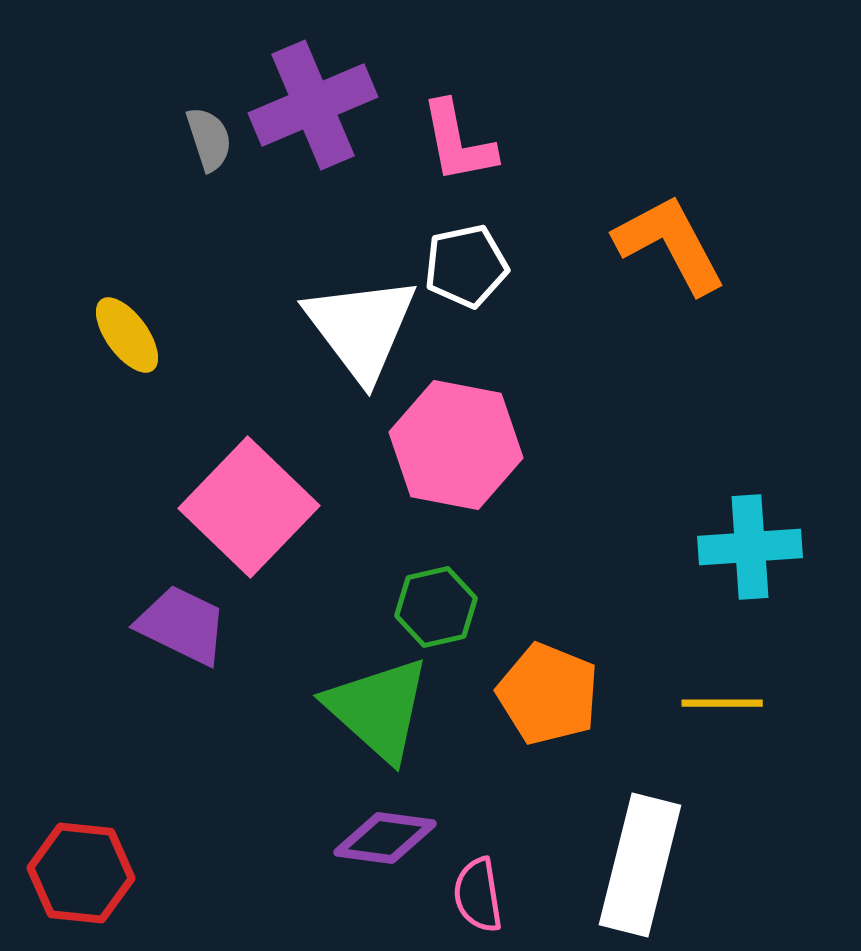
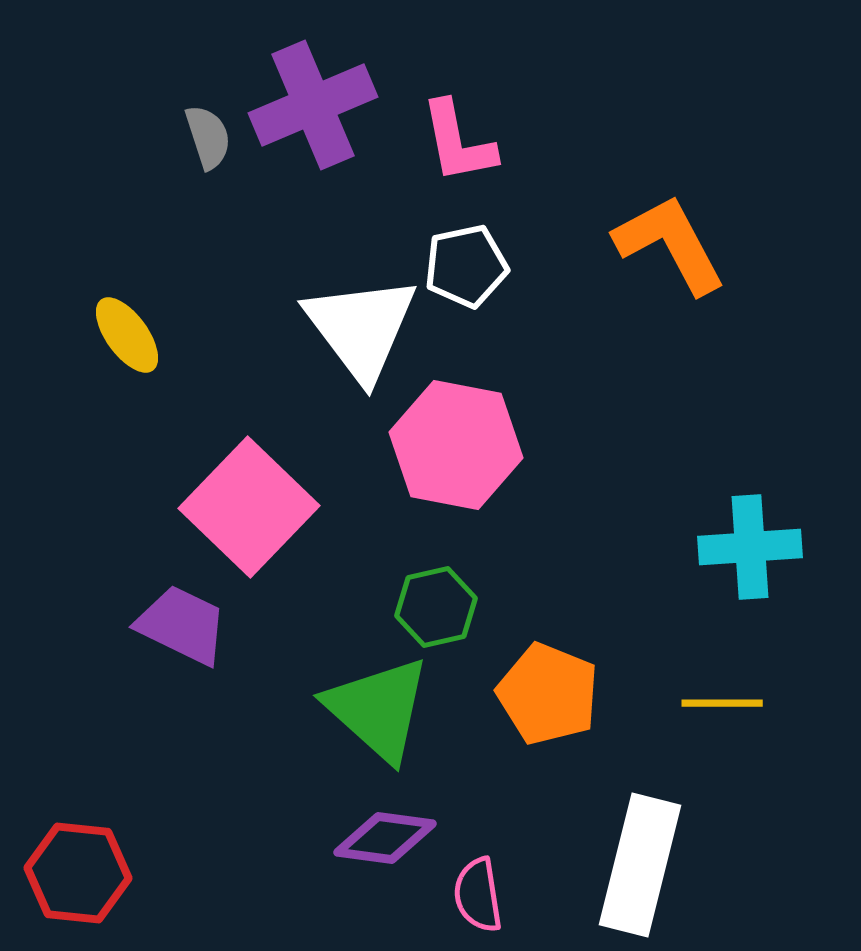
gray semicircle: moved 1 px left, 2 px up
red hexagon: moved 3 px left
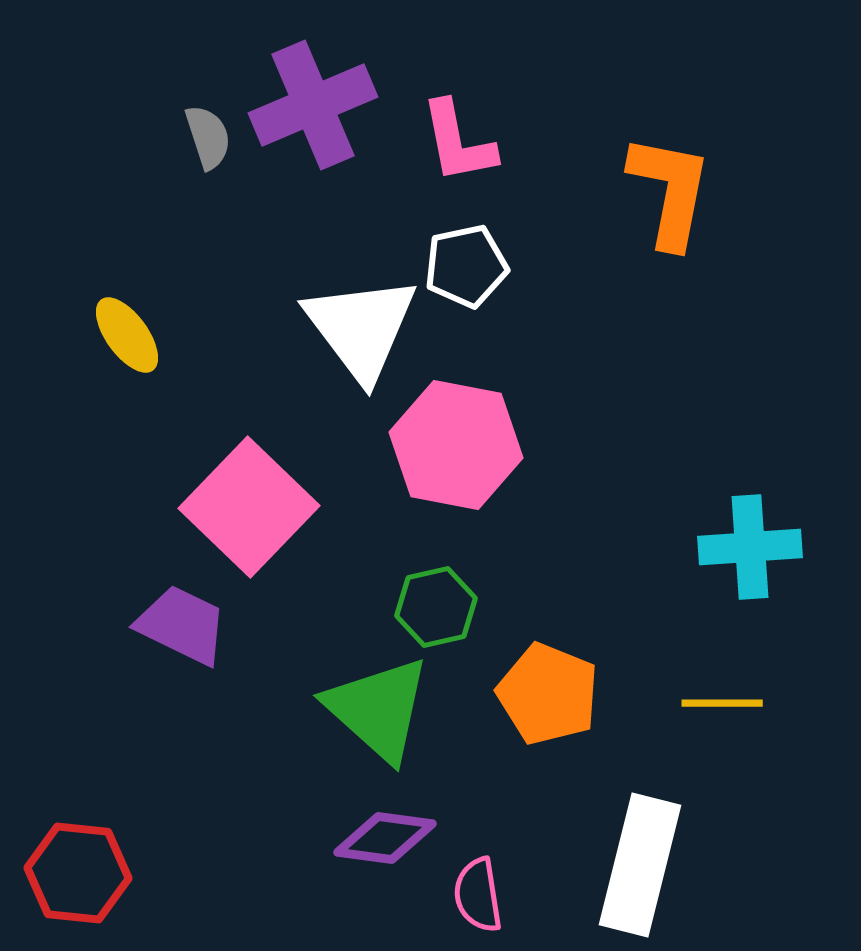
orange L-shape: moved 53 px up; rotated 39 degrees clockwise
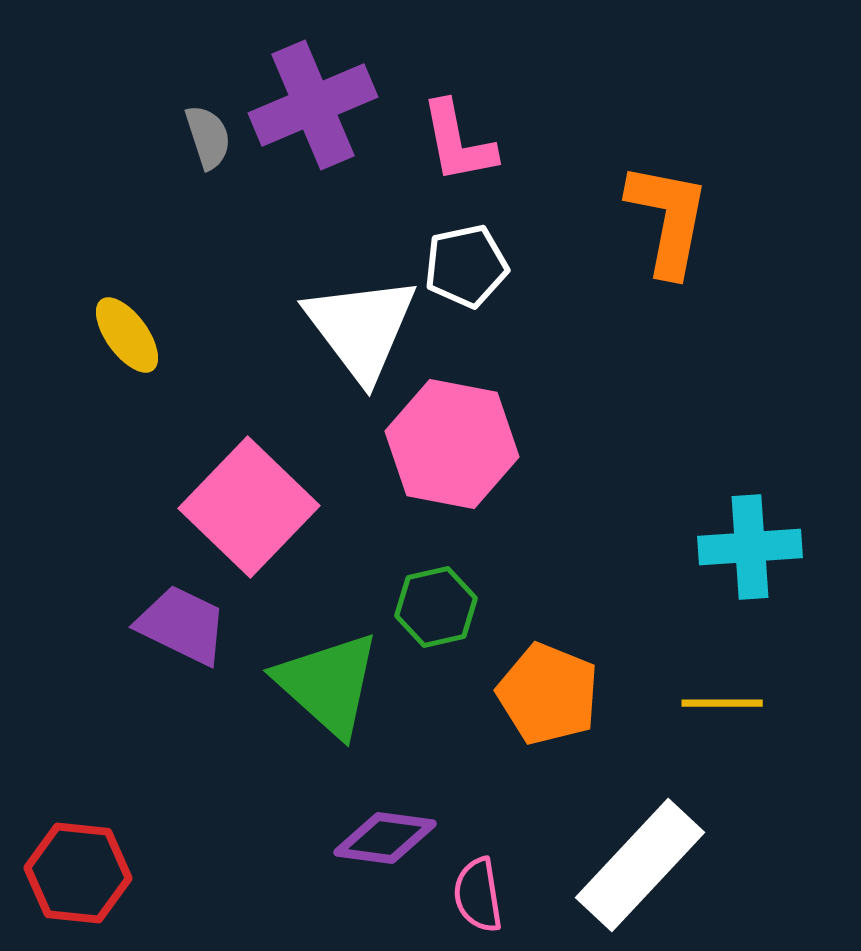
orange L-shape: moved 2 px left, 28 px down
pink hexagon: moved 4 px left, 1 px up
green triangle: moved 50 px left, 25 px up
white rectangle: rotated 29 degrees clockwise
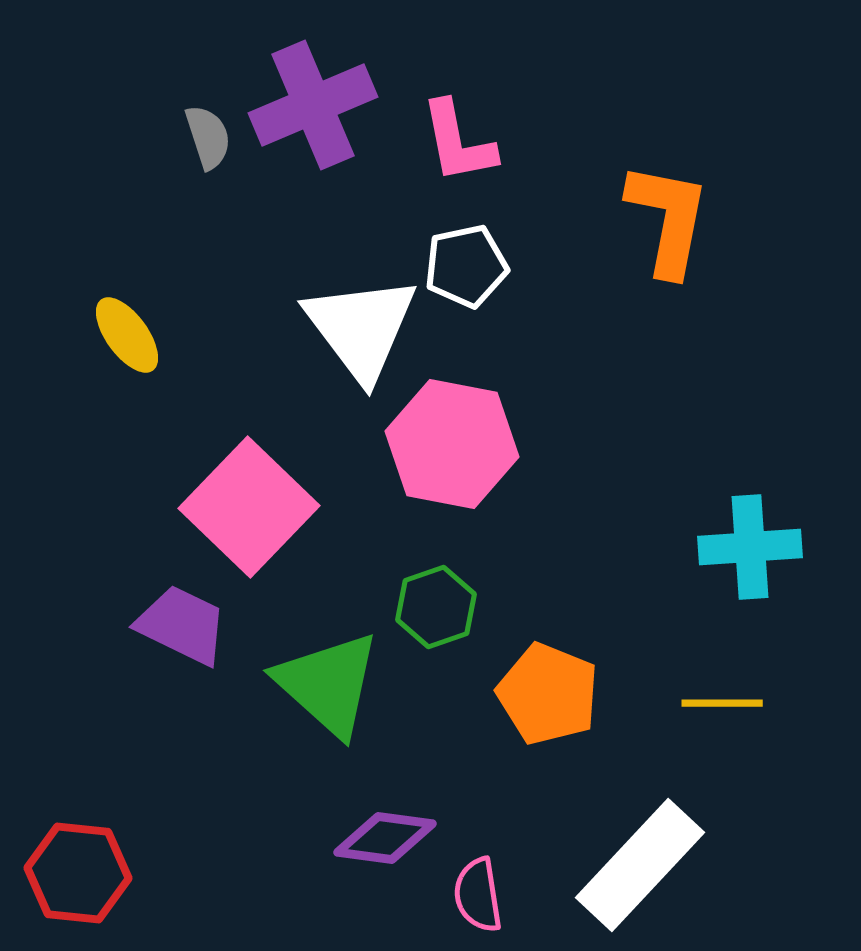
green hexagon: rotated 6 degrees counterclockwise
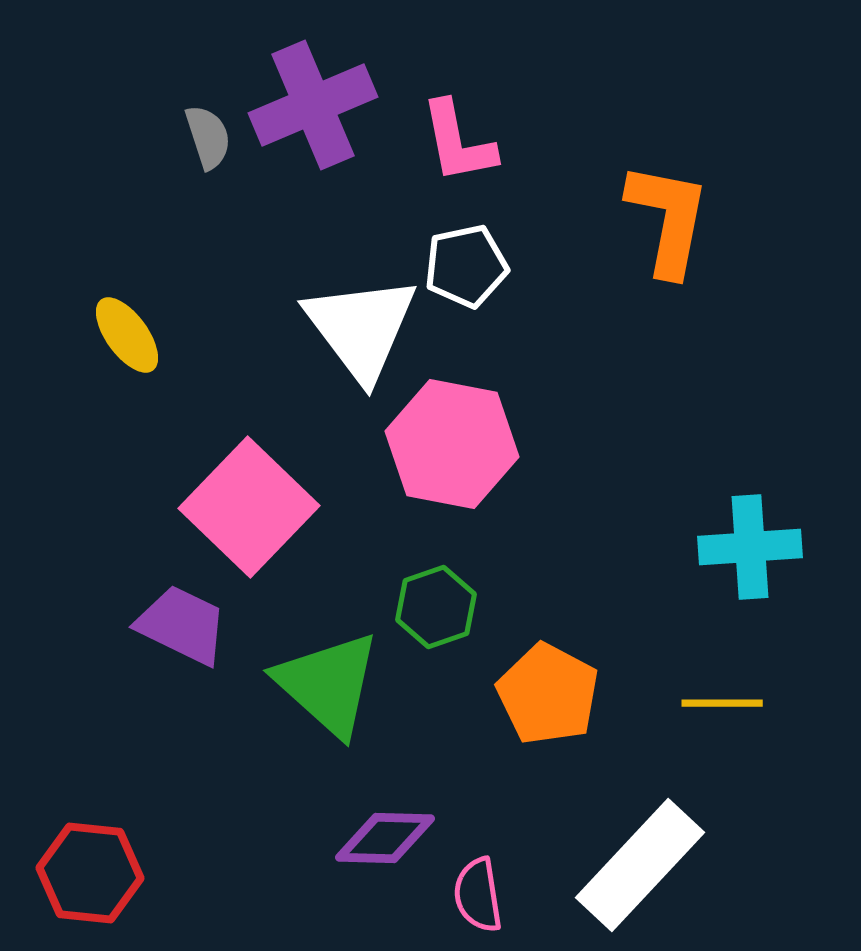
orange pentagon: rotated 6 degrees clockwise
purple diamond: rotated 6 degrees counterclockwise
red hexagon: moved 12 px right
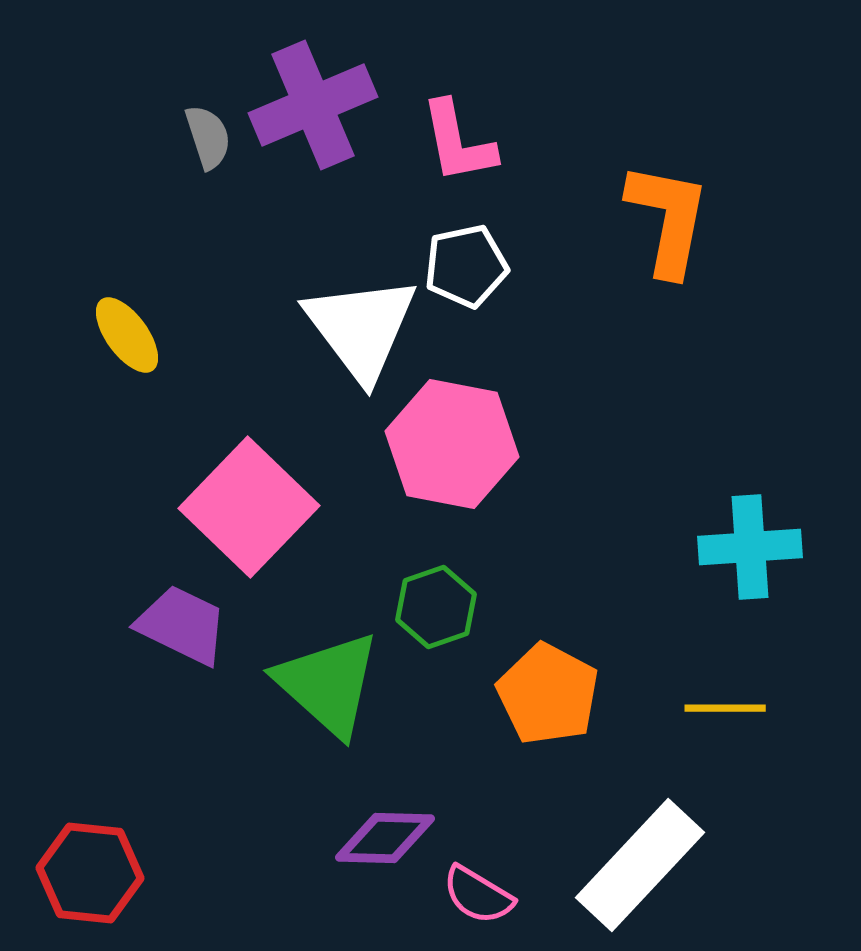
yellow line: moved 3 px right, 5 px down
pink semicircle: rotated 50 degrees counterclockwise
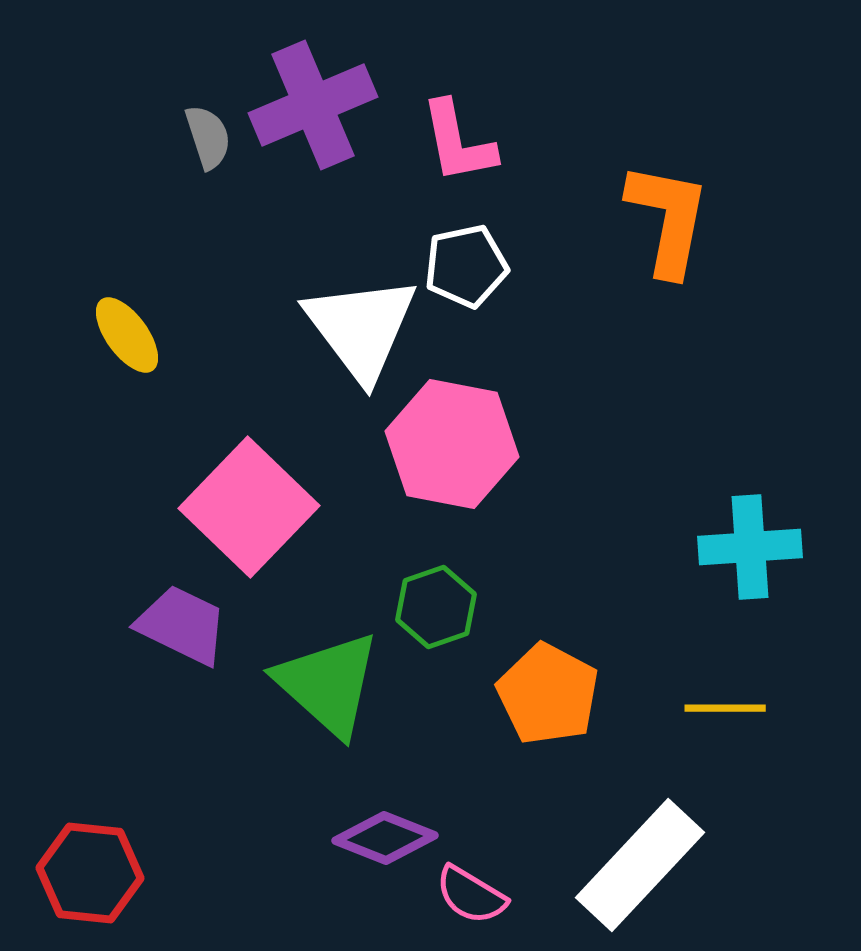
purple diamond: rotated 20 degrees clockwise
pink semicircle: moved 7 px left
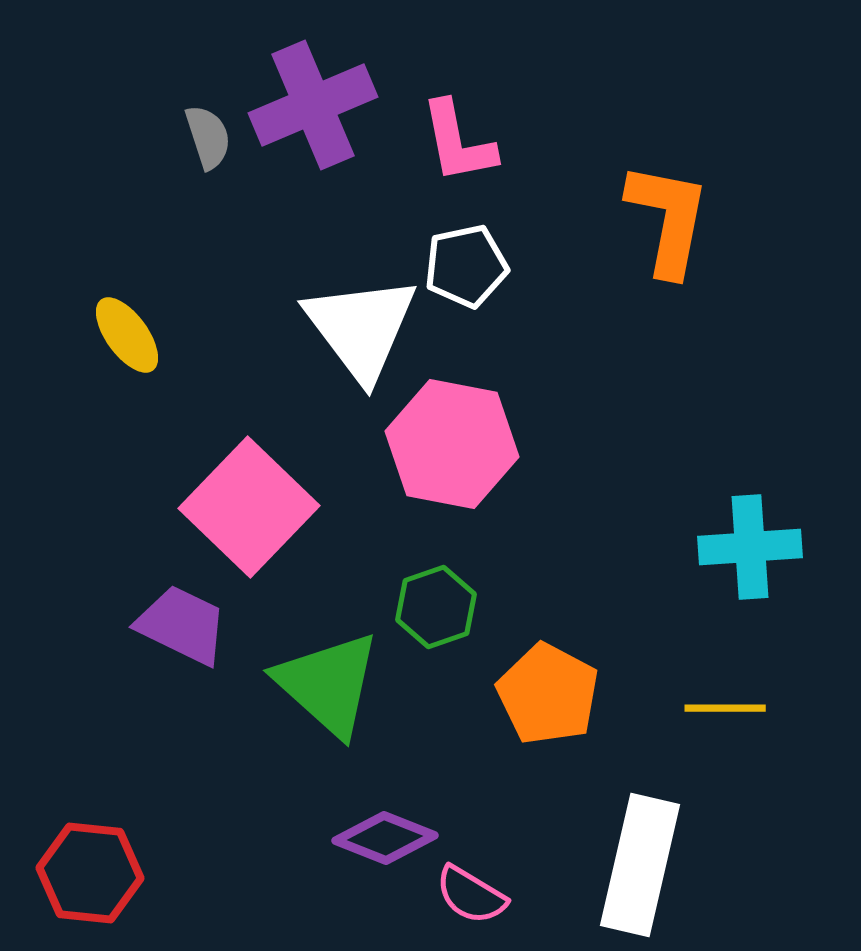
white rectangle: rotated 30 degrees counterclockwise
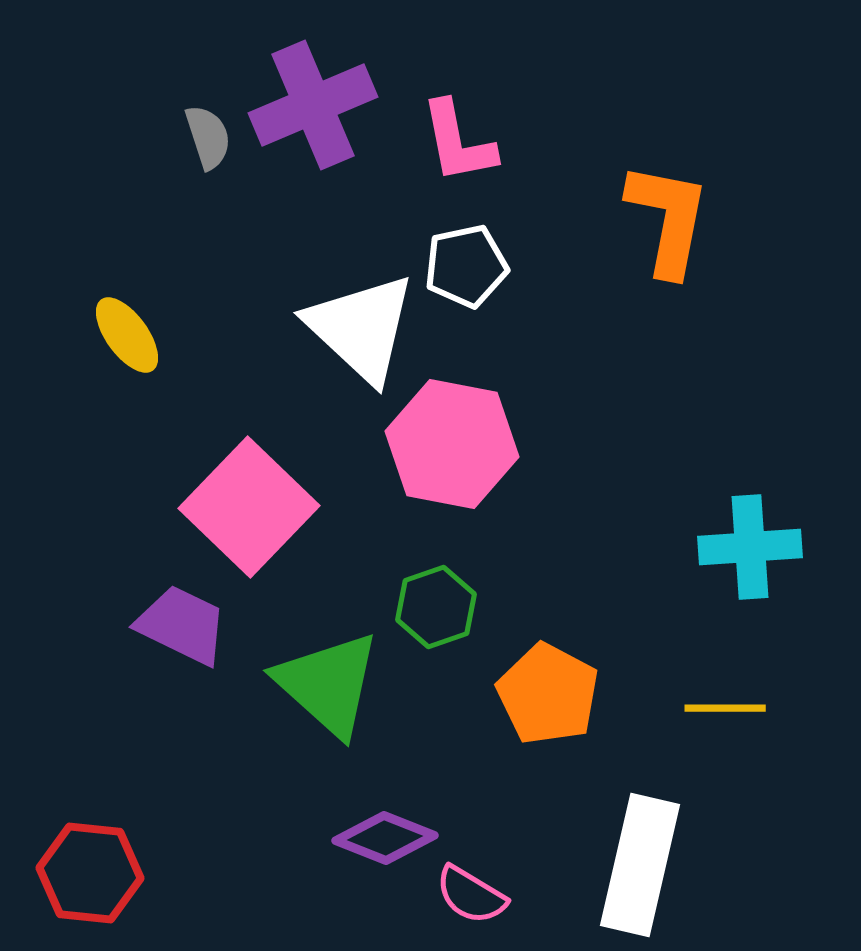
white triangle: rotated 10 degrees counterclockwise
